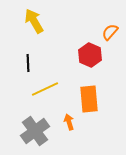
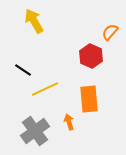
red hexagon: moved 1 px right, 1 px down
black line: moved 5 px left, 7 px down; rotated 54 degrees counterclockwise
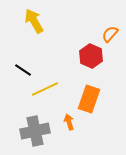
orange semicircle: moved 2 px down
orange rectangle: rotated 24 degrees clockwise
gray cross: rotated 24 degrees clockwise
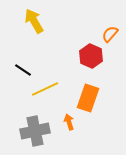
orange rectangle: moved 1 px left, 1 px up
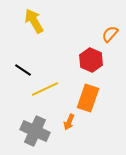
red hexagon: moved 4 px down
orange arrow: rotated 140 degrees counterclockwise
gray cross: rotated 36 degrees clockwise
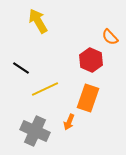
yellow arrow: moved 4 px right
orange semicircle: moved 3 px down; rotated 84 degrees counterclockwise
black line: moved 2 px left, 2 px up
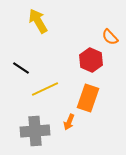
gray cross: rotated 28 degrees counterclockwise
